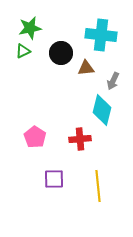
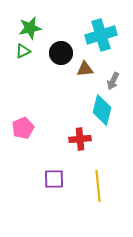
cyan cross: rotated 24 degrees counterclockwise
brown triangle: moved 1 px left, 1 px down
pink pentagon: moved 12 px left, 9 px up; rotated 15 degrees clockwise
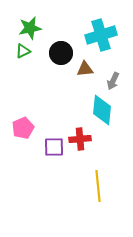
cyan diamond: rotated 8 degrees counterclockwise
purple square: moved 32 px up
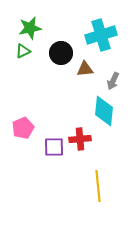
cyan diamond: moved 2 px right, 1 px down
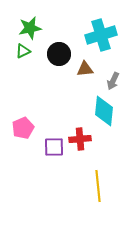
black circle: moved 2 px left, 1 px down
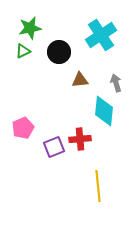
cyan cross: rotated 16 degrees counterclockwise
black circle: moved 2 px up
brown triangle: moved 5 px left, 11 px down
gray arrow: moved 3 px right, 2 px down; rotated 138 degrees clockwise
purple square: rotated 20 degrees counterclockwise
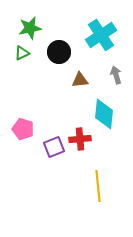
green triangle: moved 1 px left, 2 px down
gray arrow: moved 8 px up
cyan diamond: moved 3 px down
pink pentagon: moved 1 px down; rotated 30 degrees counterclockwise
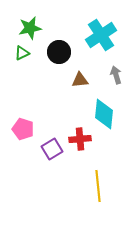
purple square: moved 2 px left, 2 px down; rotated 10 degrees counterclockwise
